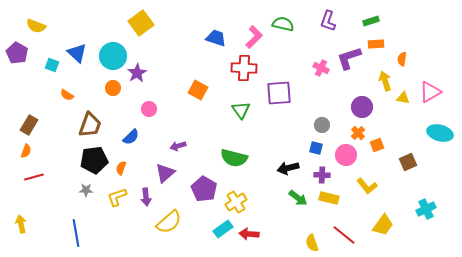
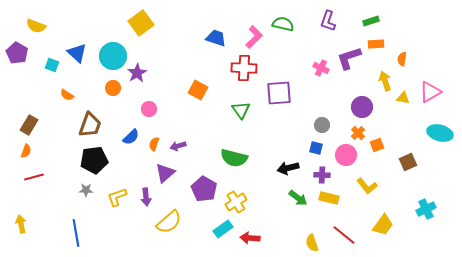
orange semicircle at (121, 168): moved 33 px right, 24 px up
red arrow at (249, 234): moved 1 px right, 4 px down
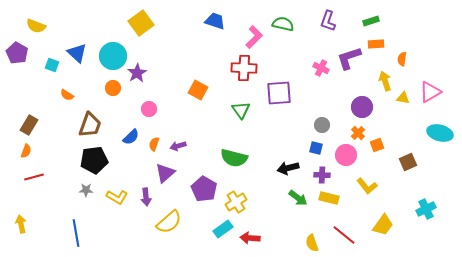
blue trapezoid at (216, 38): moved 1 px left, 17 px up
yellow L-shape at (117, 197): rotated 130 degrees counterclockwise
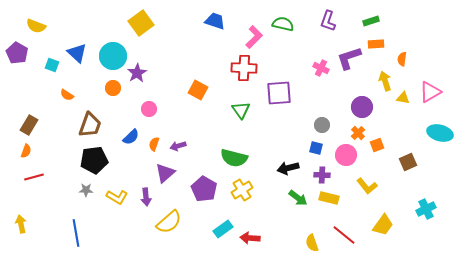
yellow cross at (236, 202): moved 6 px right, 12 px up
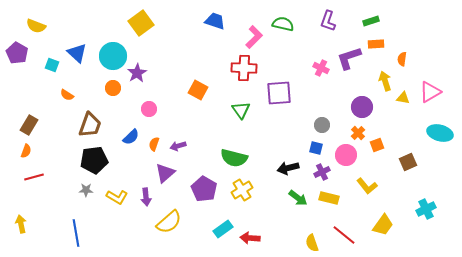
purple cross at (322, 175): moved 3 px up; rotated 28 degrees counterclockwise
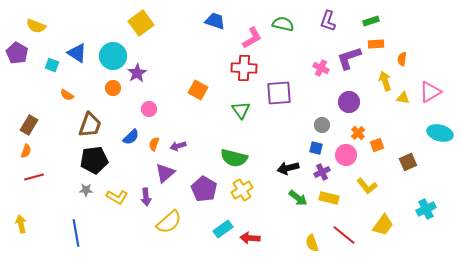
pink L-shape at (254, 37): moved 2 px left, 1 px down; rotated 15 degrees clockwise
blue triangle at (77, 53): rotated 10 degrees counterclockwise
purple circle at (362, 107): moved 13 px left, 5 px up
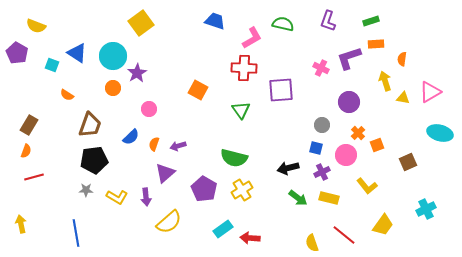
purple square at (279, 93): moved 2 px right, 3 px up
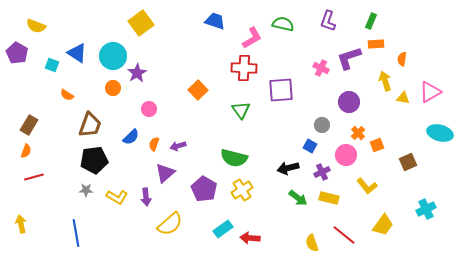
green rectangle at (371, 21): rotated 49 degrees counterclockwise
orange square at (198, 90): rotated 18 degrees clockwise
blue square at (316, 148): moved 6 px left, 2 px up; rotated 16 degrees clockwise
yellow semicircle at (169, 222): moved 1 px right, 2 px down
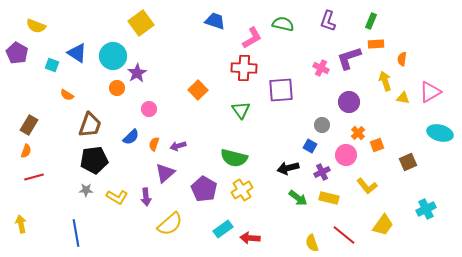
orange circle at (113, 88): moved 4 px right
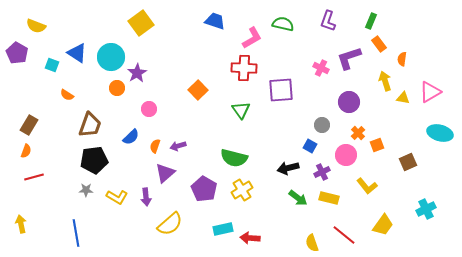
orange rectangle at (376, 44): moved 3 px right; rotated 56 degrees clockwise
cyan circle at (113, 56): moved 2 px left, 1 px down
orange semicircle at (154, 144): moved 1 px right, 2 px down
cyan rectangle at (223, 229): rotated 24 degrees clockwise
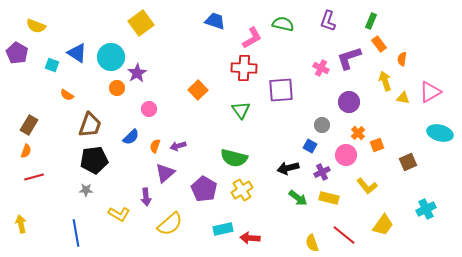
yellow L-shape at (117, 197): moved 2 px right, 17 px down
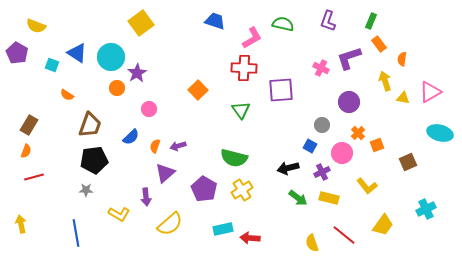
pink circle at (346, 155): moved 4 px left, 2 px up
